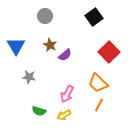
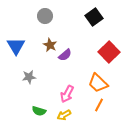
gray star: rotated 16 degrees counterclockwise
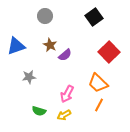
blue triangle: rotated 42 degrees clockwise
